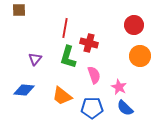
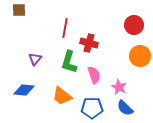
green L-shape: moved 1 px right, 5 px down
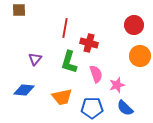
pink semicircle: moved 2 px right, 1 px up
pink star: moved 2 px left, 2 px up; rotated 28 degrees clockwise
orange trapezoid: moved 1 px down; rotated 50 degrees counterclockwise
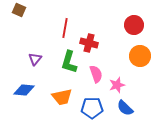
brown square: rotated 24 degrees clockwise
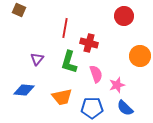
red circle: moved 10 px left, 9 px up
purple triangle: moved 2 px right
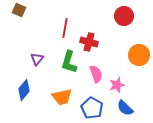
red cross: moved 1 px up
orange circle: moved 1 px left, 1 px up
blue diamond: rotated 55 degrees counterclockwise
blue pentagon: rotated 30 degrees clockwise
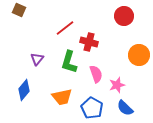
red line: rotated 42 degrees clockwise
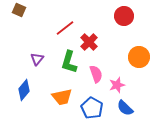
red cross: rotated 30 degrees clockwise
orange circle: moved 2 px down
